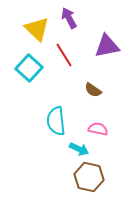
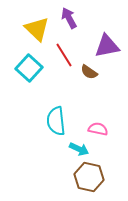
brown semicircle: moved 4 px left, 18 px up
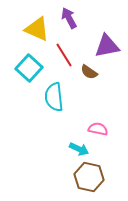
yellow triangle: rotated 20 degrees counterclockwise
cyan semicircle: moved 2 px left, 24 px up
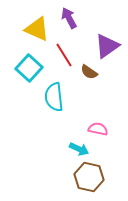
purple triangle: rotated 24 degrees counterclockwise
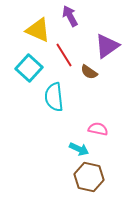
purple arrow: moved 1 px right, 2 px up
yellow triangle: moved 1 px right, 1 px down
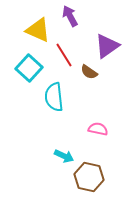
cyan arrow: moved 15 px left, 7 px down
